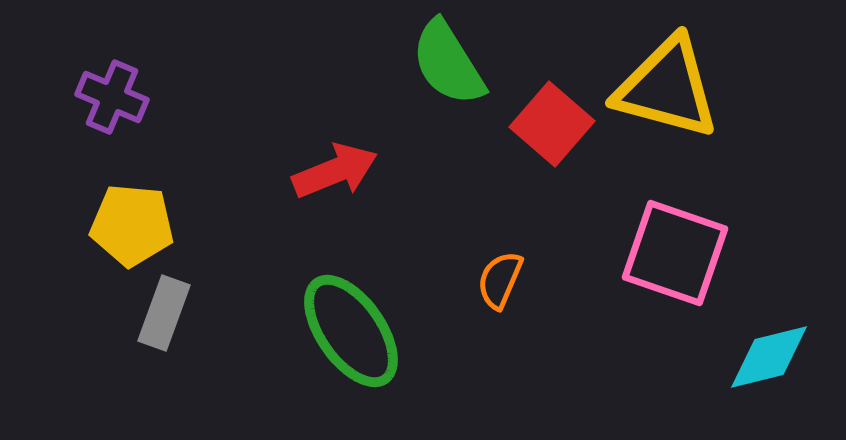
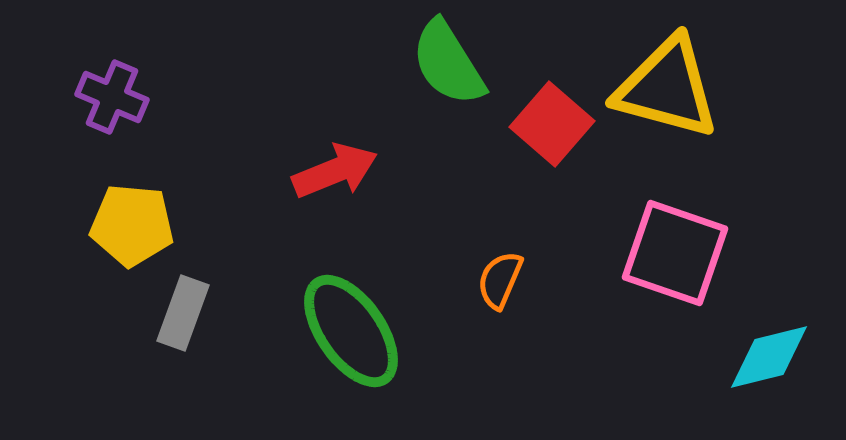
gray rectangle: moved 19 px right
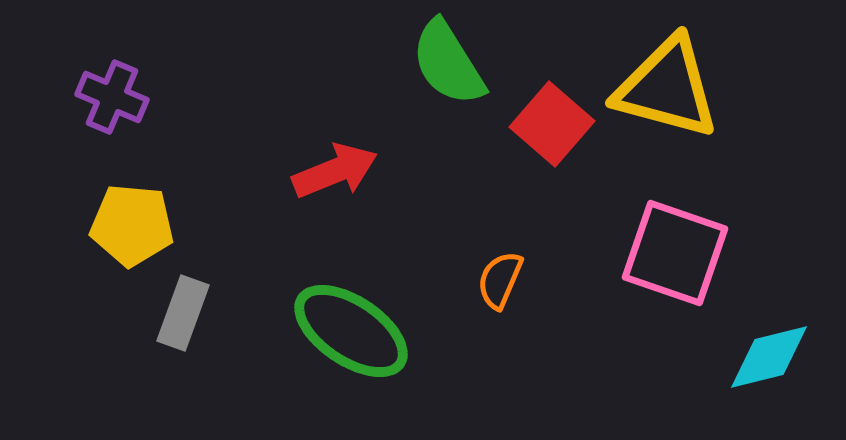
green ellipse: rotated 21 degrees counterclockwise
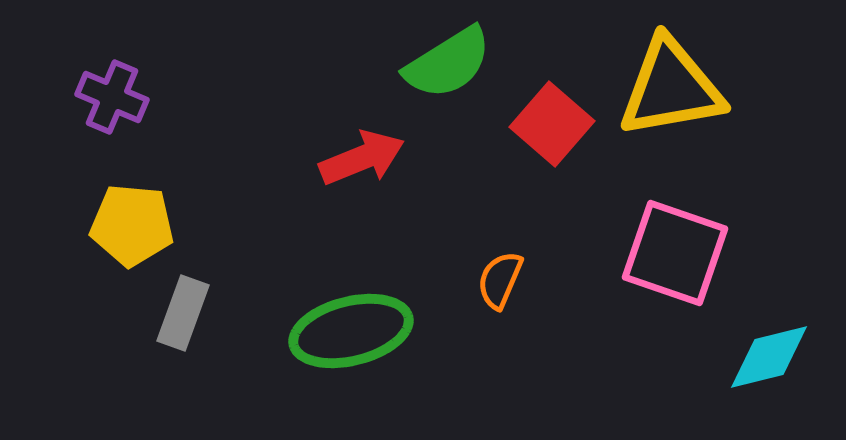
green semicircle: rotated 90 degrees counterclockwise
yellow triangle: moved 4 px right; rotated 25 degrees counterclockwise
red arrow: moved 27 px right, 13 px up
green ellipse: rotated 48 degrees counterclockwise
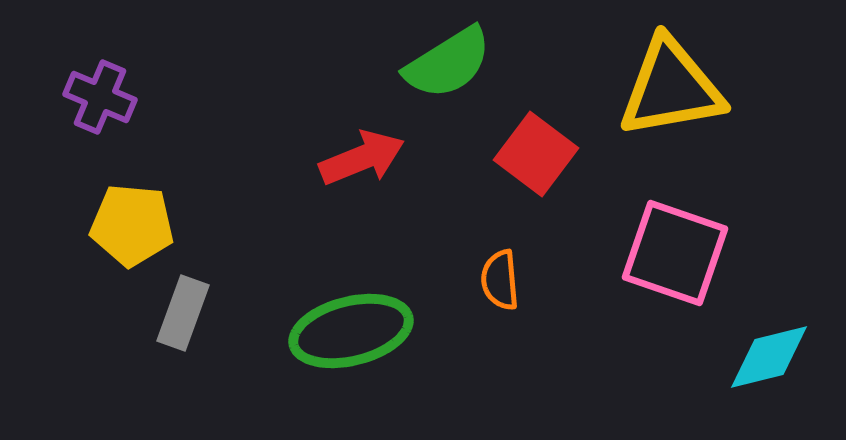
purple cross: moved 12 px left
red square: moved 16 px left, 30 px down; rotated 4 degrees counterclockwise
orange semicircle: rotated 28 degrees counterclockwise
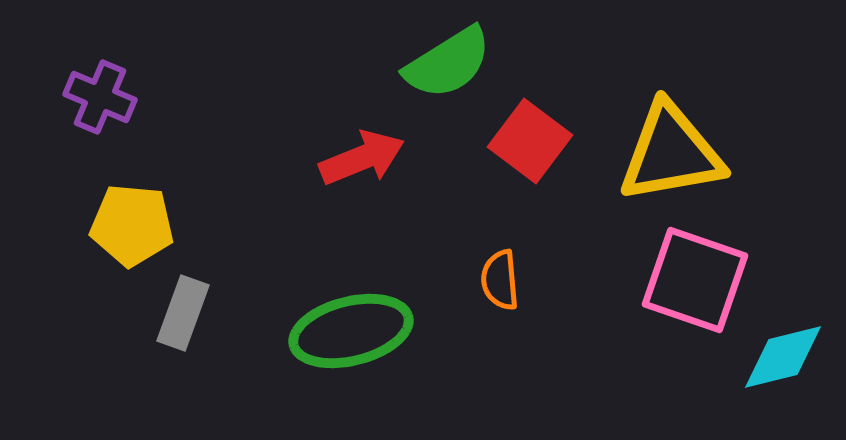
yellow triangle: moved 65 px down
red square: moved 6 px left, 13 px up
pink square: moved 20 px right, 27 px down
cyan diamond: moved 14 px right
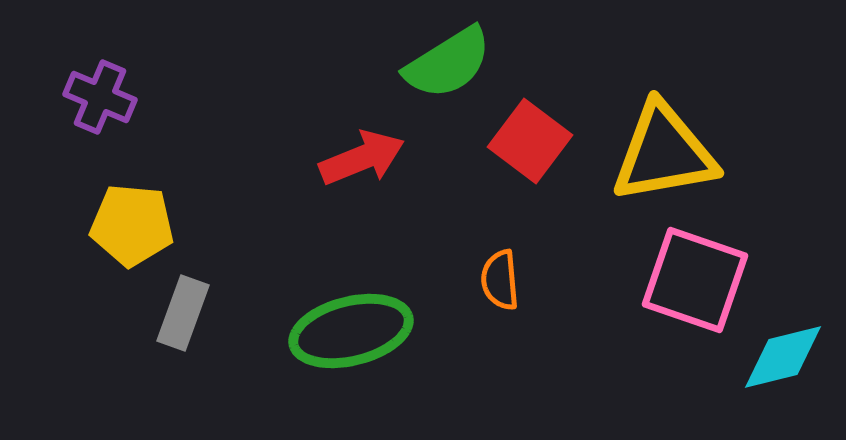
yellow triangle: moved 7 px left
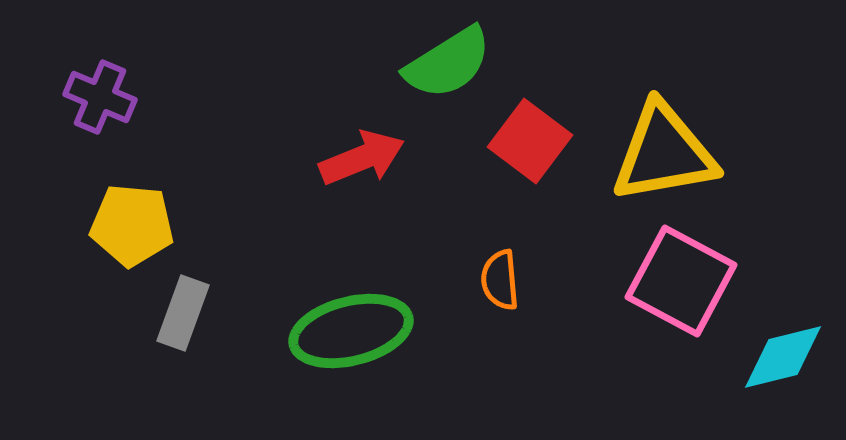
pink square: moved 14 px left, 1 px down; rotated 9 degrees clockwise
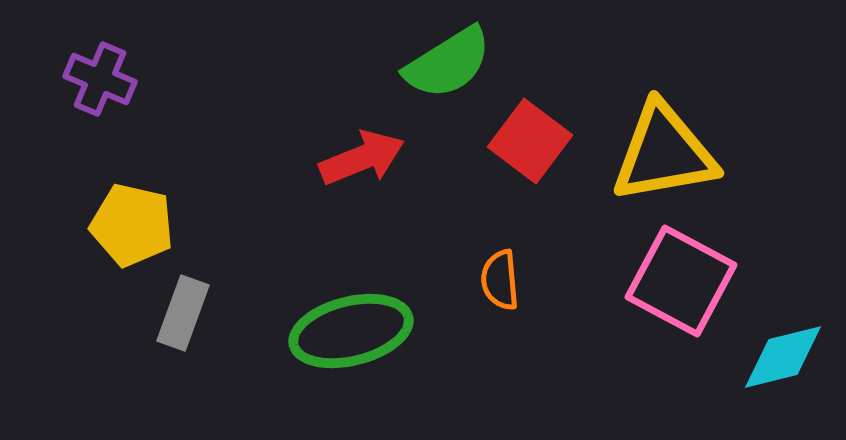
purple cross: moved 18 px up
yellow pentagon: rotated 8 degrees clockwise
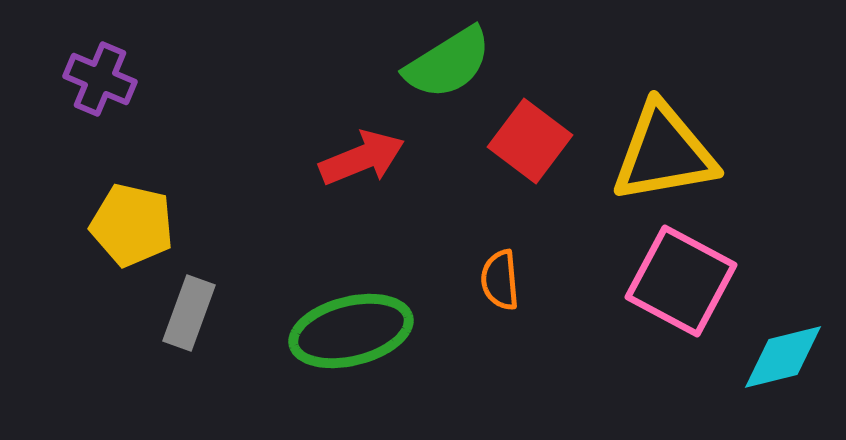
gray rectangle: moved 6 px right
